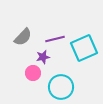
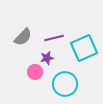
purple line: moved 1 px left, 1 px up
purple star: moved 4 px right, 1 px down
pink circle: moved 2 px right, 1 px up
cyan circle: moved 4 px right, 3 px up
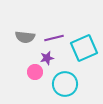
gray semicircle: moved 2 px right; rotated 54 degrees clockwise
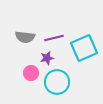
pink circle: moved 4 px left, 1 px down
cyan circle: moved 8 px left, 2 px up
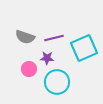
gray semicircle: rotated 12 degrees clockwise
purple star: rotated 16 degrees clockwise
pink circle: moved 2 px left, 4 px up
